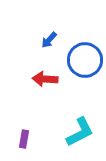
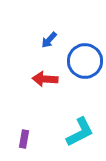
blue circle: moved 1 px down
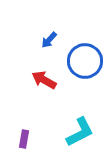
red arrow: moved 1 px left, 1 px down; rotated 25 degrees clockwise
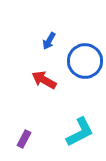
blue arrow: moved 1 px down; rotated 12 degrees counterclockwise
purple rectangle: rotated 18 degrees clockwise
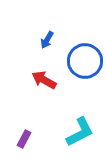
blue arrow: moved 2 px left, 1 px up
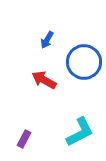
blue circle: moved 1 px left, 1 px down
